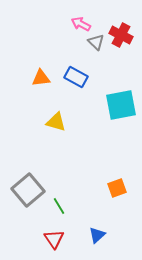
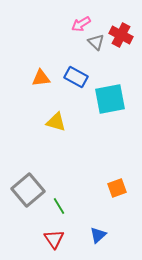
pink arrow: rotated 60 degrees counterclockwise
cyan square: moved 11 px left, 6 px up
blue triangle: moved 1 px right
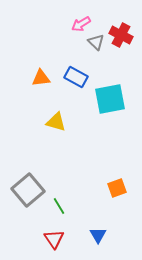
blue triangle: rotated 18 degrees counterclockwise
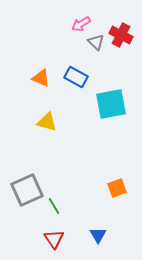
orange triangle: rotated 30 degrees clockwise
cyan square: moved 1 px right, 5 px down
yellow triangle: moved 9 px left
gray square: moved 1 px left; rotated 16 degrees clockwise
green line: moved 5 px left
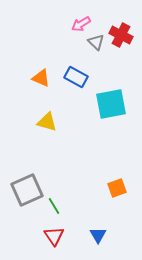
red triangle: moved 3 px up
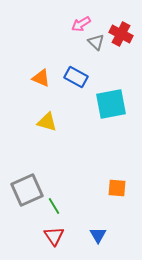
red cross: moved 1 px up
orange square: rotated 24 degrees clockwise
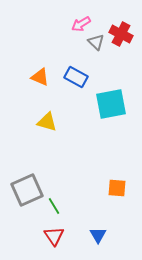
orange triangle: moved 1 px left, 1 px up
